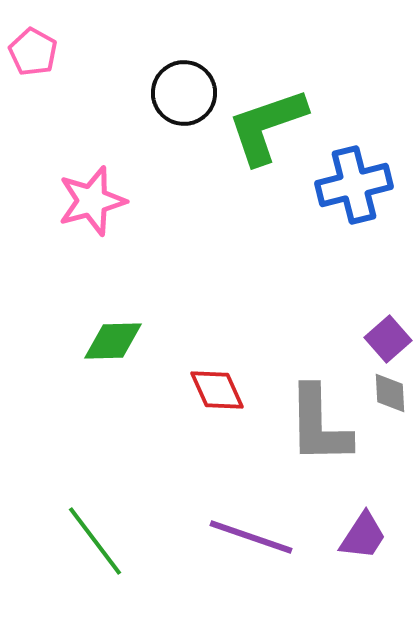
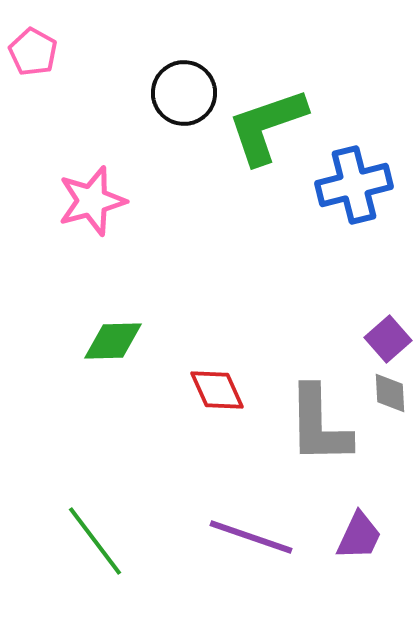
purple trapezoid: moved 4 px left; rotated 8 degrees counterclockwise
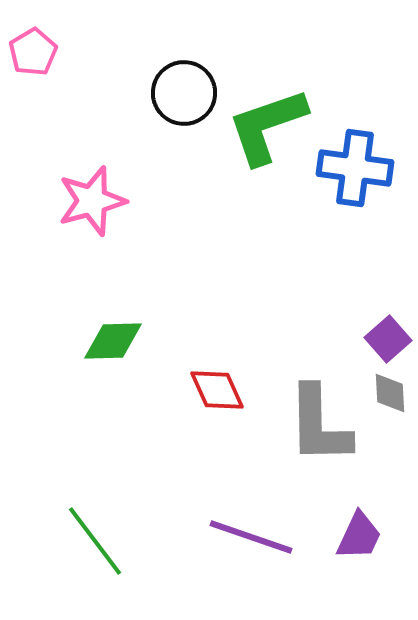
pink pentagon: rotated 12 degrees clockwise
blue cross: moved 1 px right, 17 px up; rotated 22 degrees clockwise
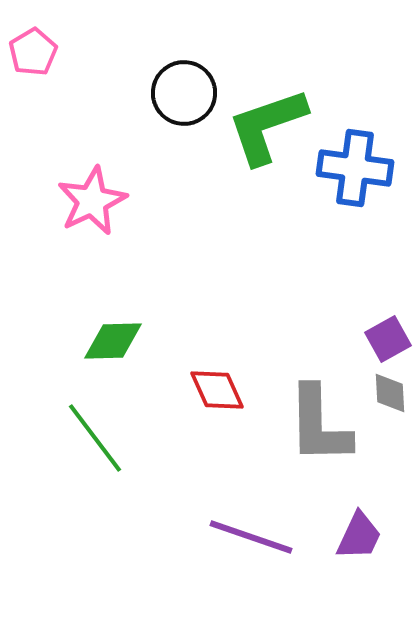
pink star: rotated 10 degrees counterclockwise
purple square: rotated 12 degrees clockwise
green line: moved 103 px up
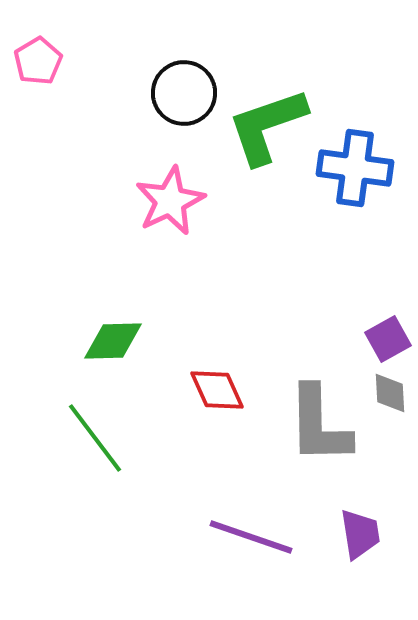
pink pentagon: moved 5 px right, 9 px down
pink star: moved 78 px right
purple trapezoid: moved 1 px right, 2 px up; rotated 34 degrees counterclockwise
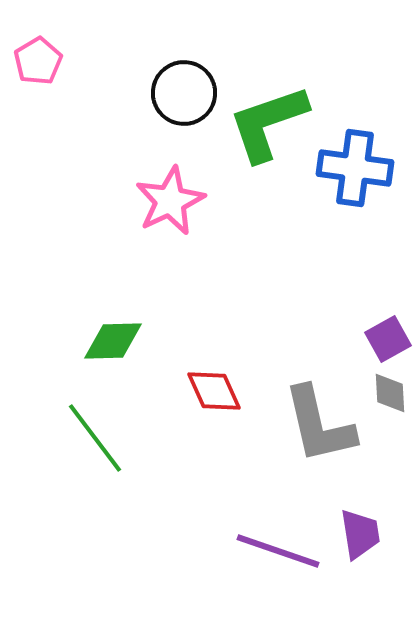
green L-shape: moved 1 px right, 3 px up
red diamond: moved 3 px left, 1 px down
gray L-shape: rotated 12 degrees counterclockwise
purple line: moved 27 px right, 14 px down
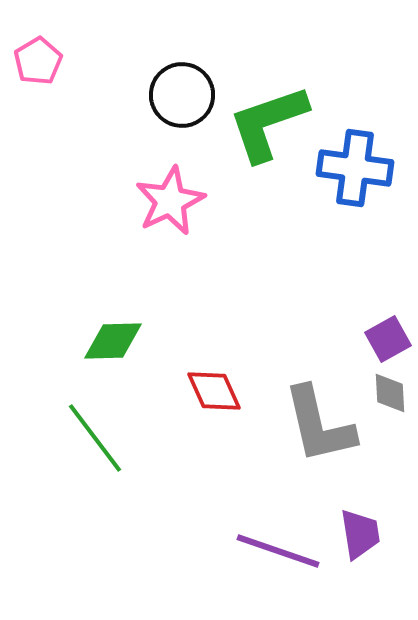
black circle: moved 2 px left, 2 px down
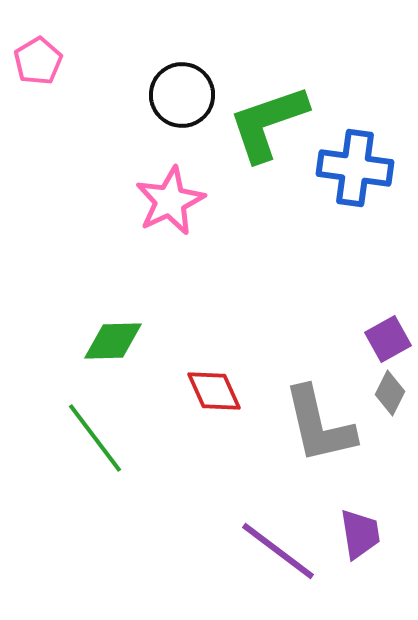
gray diamond: rotated 30 degrees clockwise
purple line: rotated 18 degrees clockwise
